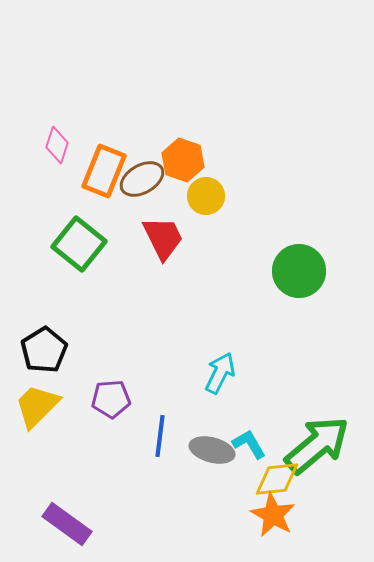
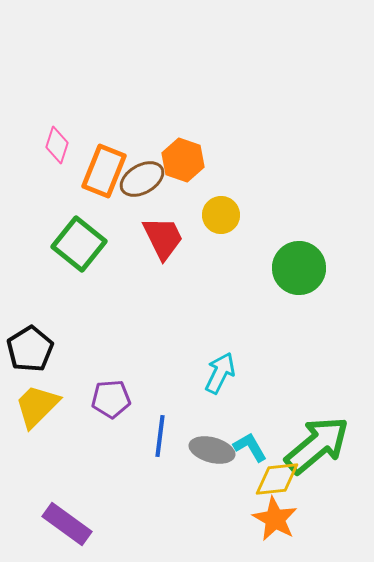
yellow circle: moved 15 px right, 19 px down
green circle: moved 3 px up
black pentagon: moved 14 px left, 1 px up
cyan L-shape: moved 1 px right, 3 px down
orange star: moved 2 px right, 4 px down
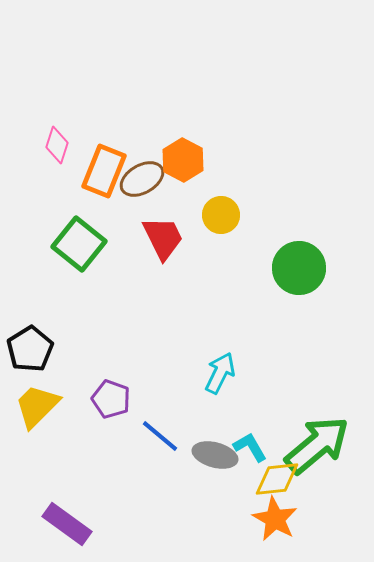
orange hexagon: rotated 9 degrees clockwise
purple pentagon: rotated 24 degrees clockwise
blue line: rotated 57 degrees counterclockwise
gray ellipse: moved 3 px right, 5 px down
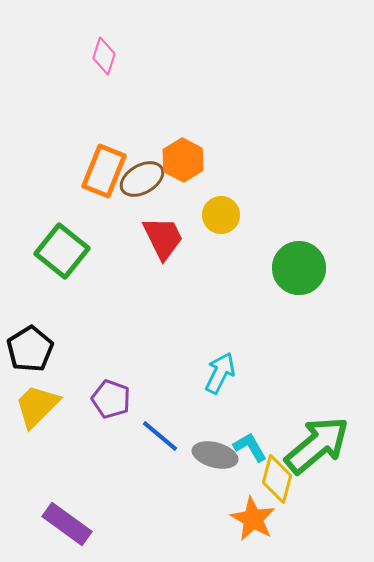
pink diamond: moved 47 px right, 89 px up
green square: moved 17 px left, 7 px down
yellow diamond: rotated 69 degrees counterclockwise
orange star: moved 22 px left
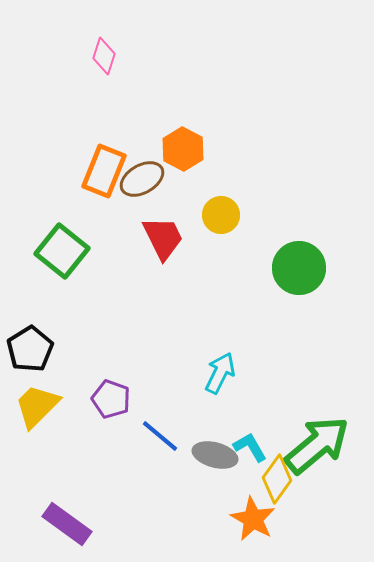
orange hexagon: moved 11 px up
yellow diamond: rotated 21 degrees clockwise
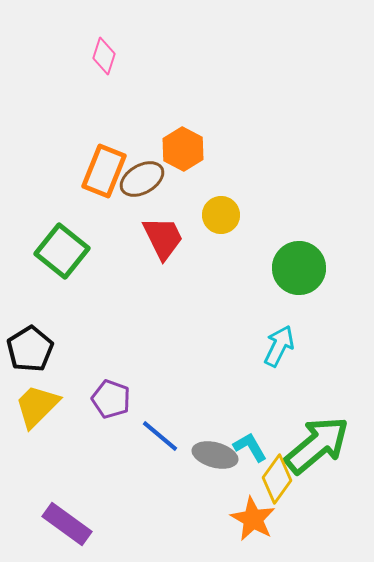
cyan arrow: moved 59 px right, 27 px up
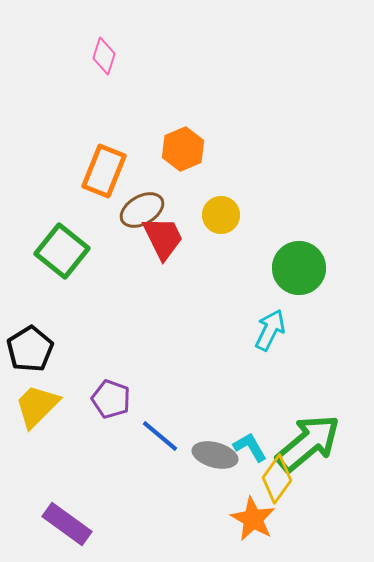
orange hexagon: rotated 9 degrees clockwise
brown ellipse: moved 31 px down
cyan arrow: moved 9 px left, 16 px up
green arrow: moved 9 px left, 2 px up
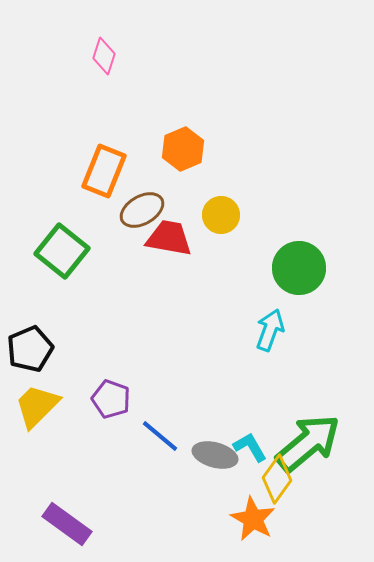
red trapezoid: moved 6 px right; rotated 54 degrees counterclockwise
cyan arrow: rotated 6 degrees counterclockwise
black pentagon: rotated 9 degrees clockwise
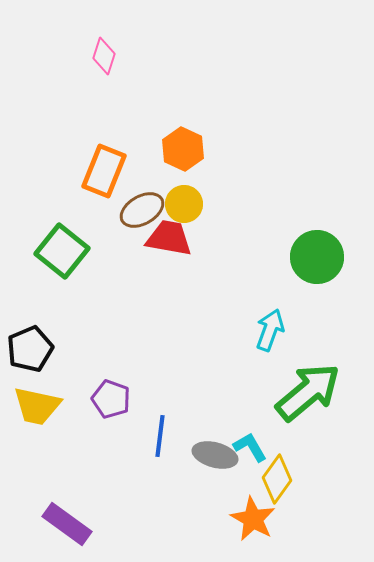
orange hexagon: rotated 12 degrees counterclockwise
yellow circle: moved 37 px left, 11 px up
green circle: moved 18 px right, 11 px up
yellow trapezoid: rotated 123 degrees counterclockwise
blue line: rotated 57 degrees clockwise
green arrow: moved 51 px up
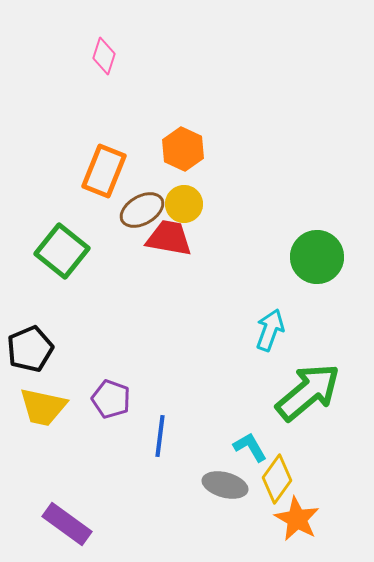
yellow trapezoid: moved 6 px right, 1 px down
gray ellipse: moved 10 px right, 30 px down
orange star: moved 44 px right
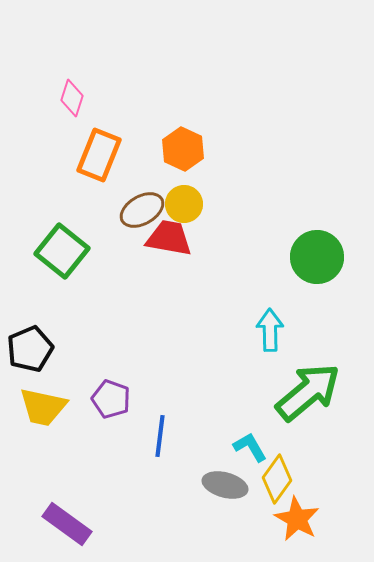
pink diamond: moved 32 px left, 42 px down
orange rectangle: moved 5 px left, 16 px up
cyan arrow: rotated 21 degrees counterclockwise
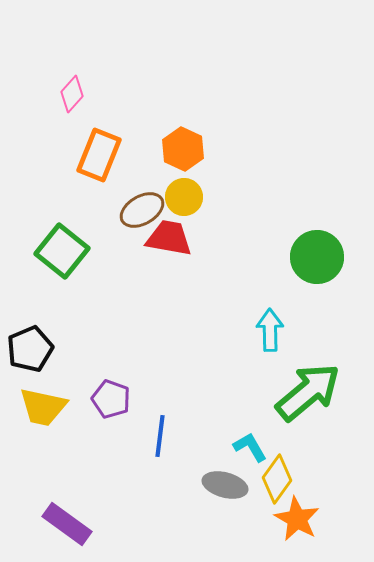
pink diamond: moved 4 px up; rotated 24 degrees clockwise
yellow circle: moved 7 px up
